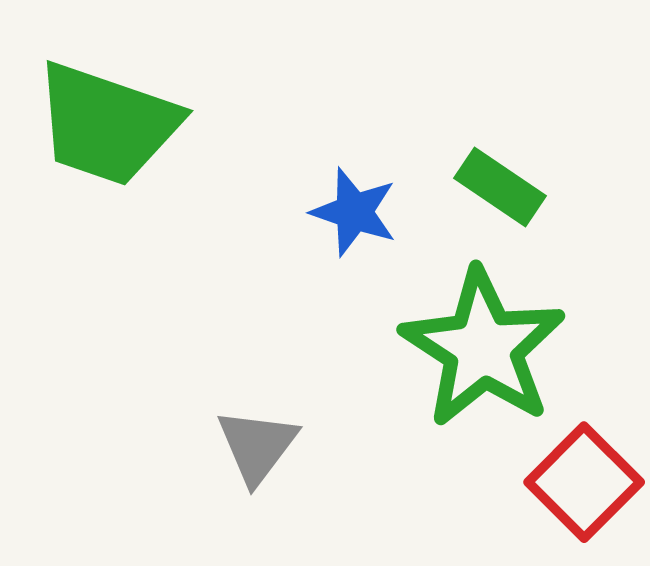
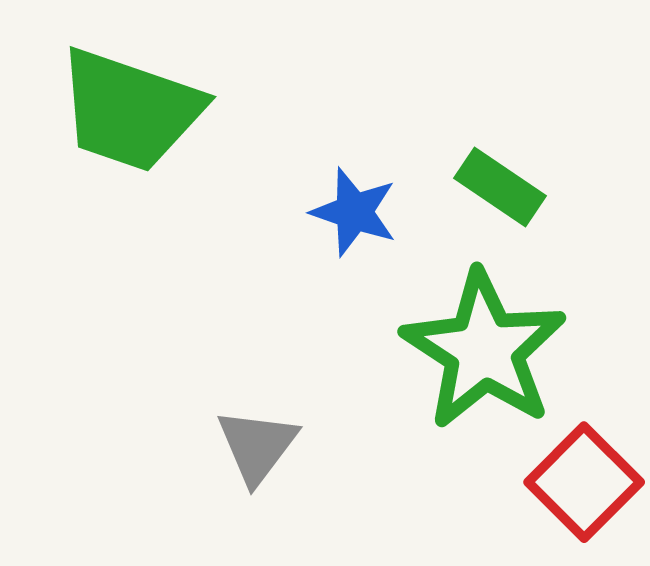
green trapezoid: moved 23 px right, 14 px up
green star: moved 1 px right, 2 px down
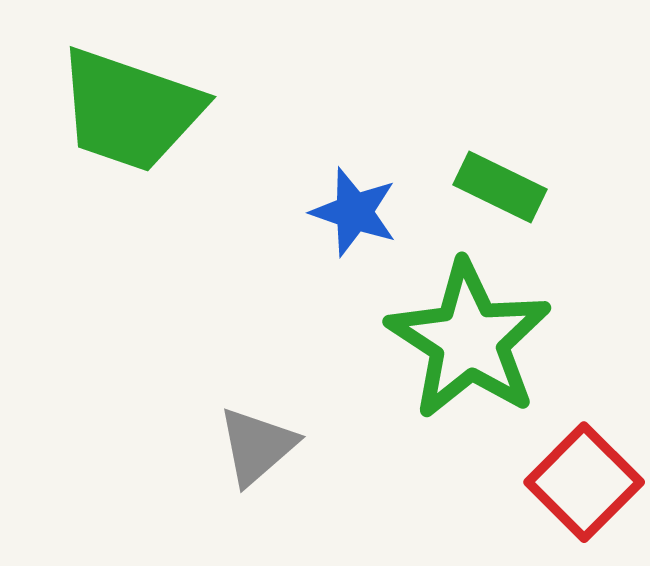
green rectangle: rotated 8 degrees counterclockwise
green star: moved 15 px left, 10 px up
gray triangle: rotated 12 degrees clockwise
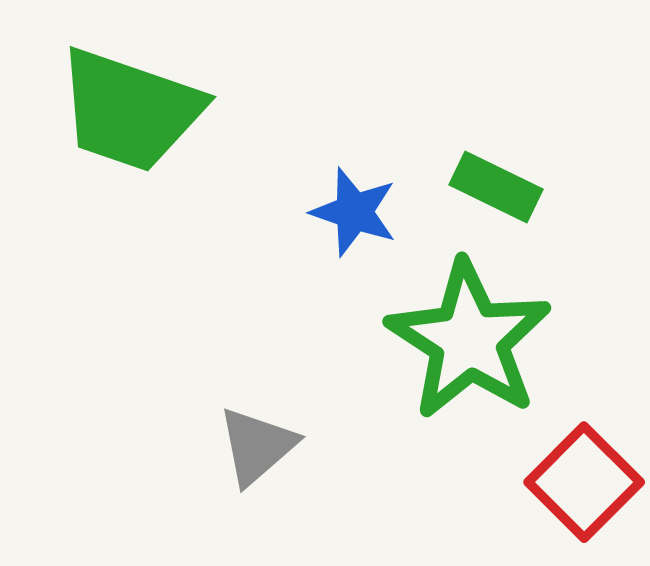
green rectangle: moved 4 px left
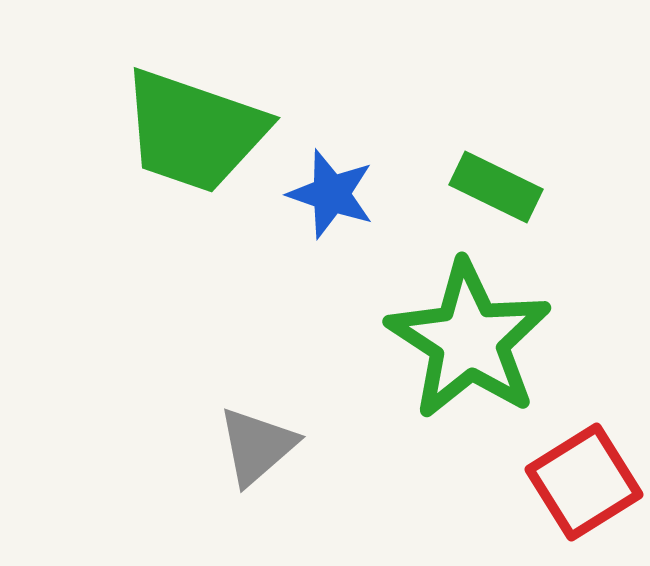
green trapezoid: moved 64 px right, 21 px down
blue star: moved 23 px left, 18 px up
red square: rotated 13 degrees clockwise
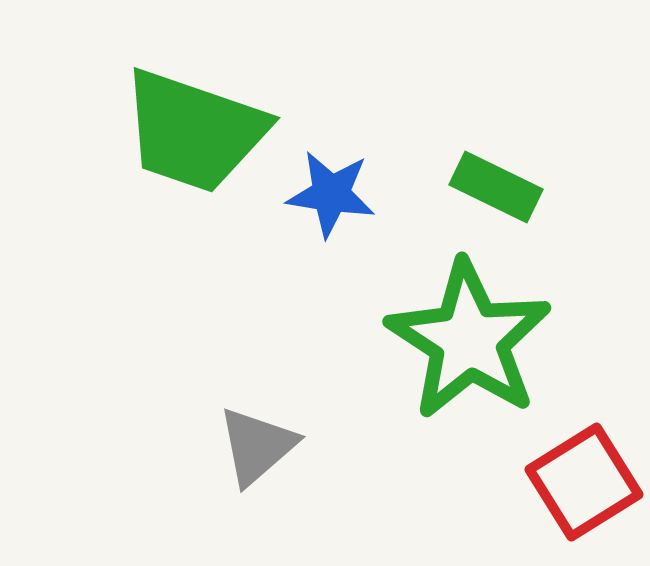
blue star: rotated 10 degrees counterclockwise
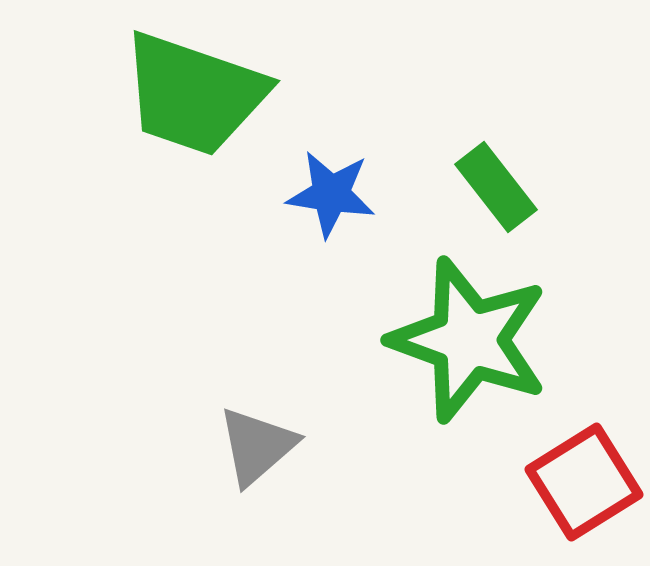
green trapezoid: moved 37 px up
green rectangle: rotated 26 degrees clockwise
green star: rotated 13 degrees counterclockwise
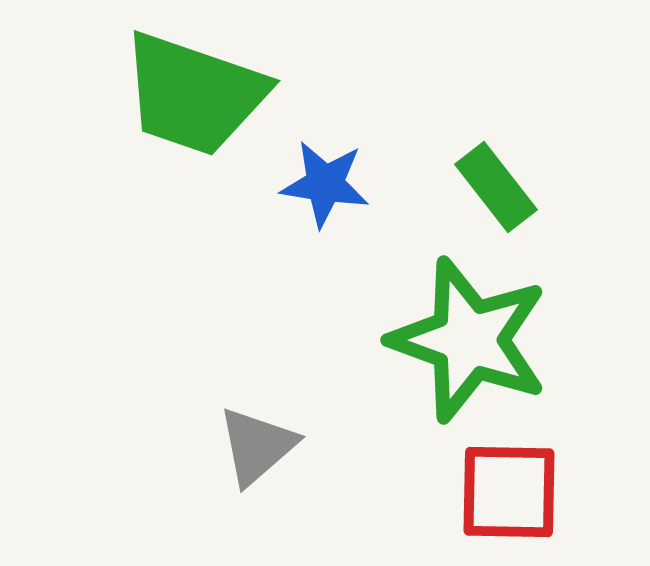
blue star: moved 6 px left, 10 px up
red square: moved 75 px left, 10 px down; rotated 33 degrees clockwise
